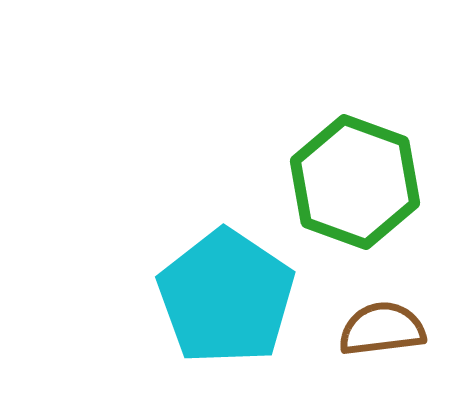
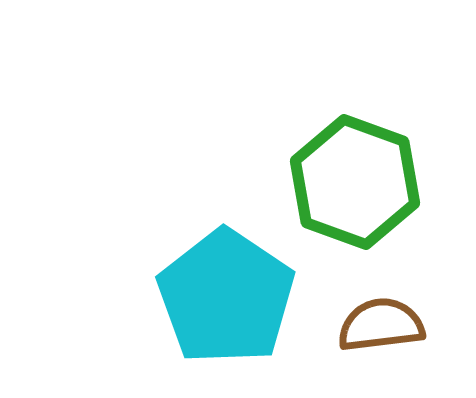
brown semicircle: moved 1 px left, 4 px up
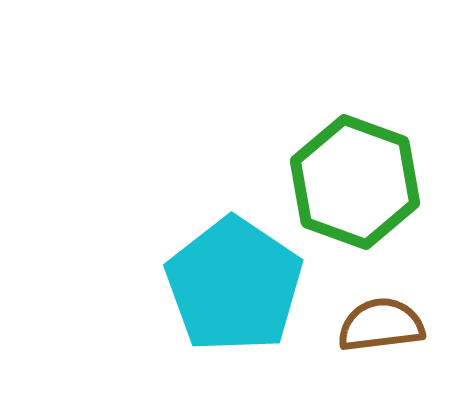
cyan pentagon: moved 8 px right, 12 px up
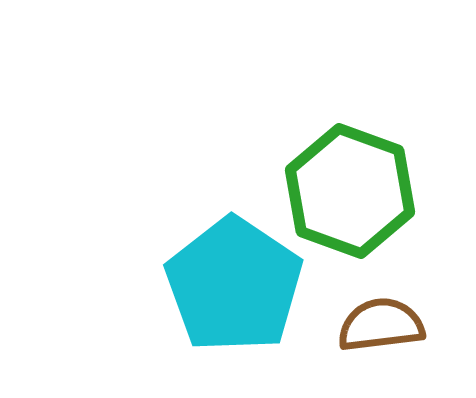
green hexagon: moved 5 px left, 9 px down
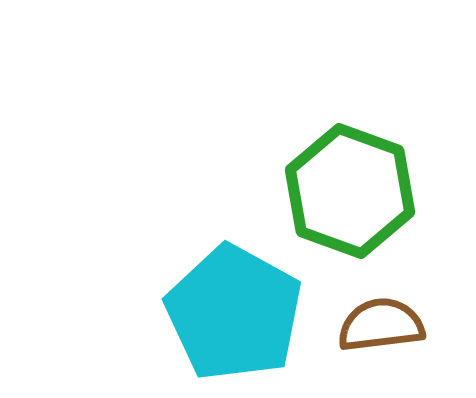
cyan pentagon: moved 28 px down; rotated 5 degrees counterclockwise
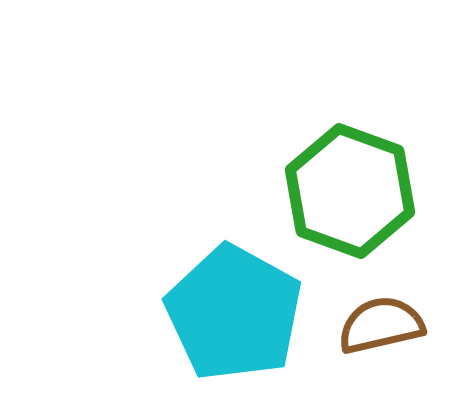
brown semicircle: rotated 6 degrees counterclockwise
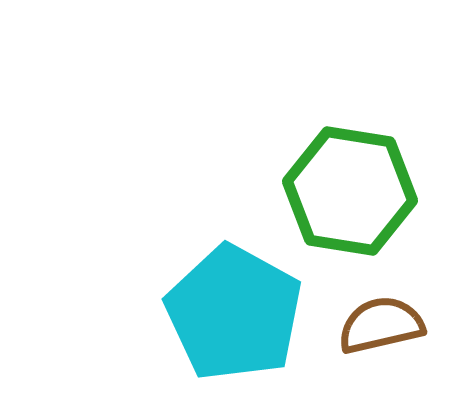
green hexagon: rotated 11 degrees counterclockwise
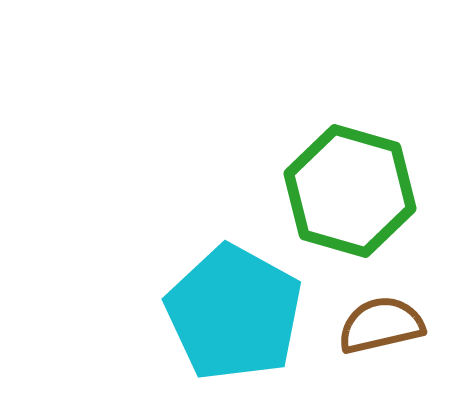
green hexagon: rotated 7 degrees clockwise
